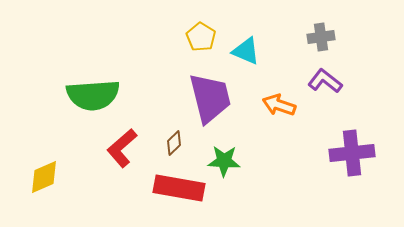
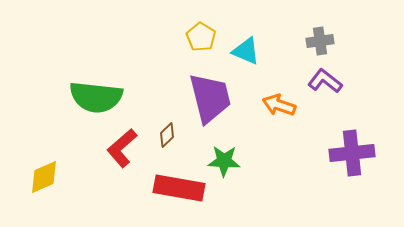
gray cross: moved 1 px left, 4 px down
green semicircle: moved 3 px right, 2 px down; rotated 10 degrees clockwise
brown diamond: moved 7 px left, 8 px up
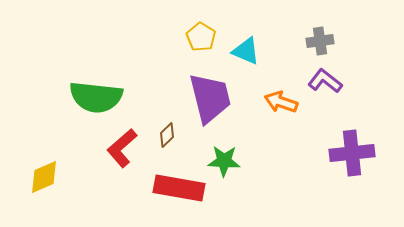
orange arrow: moved 2 px right, 3 px up
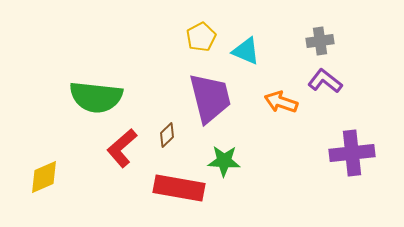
yellow pentagon: rotated 12 degrees clockwise
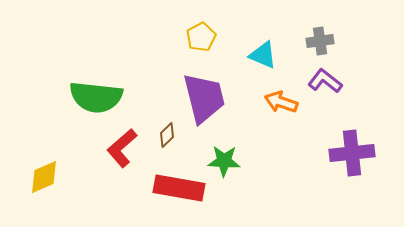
cyan triangle: moved 17 px right, 4 px down
purple trapezoid: moved 6 px left
